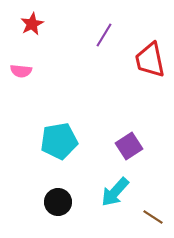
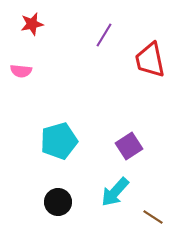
red star: rotated 15 degrees clockwise
cyan pentagon: rotated 6 degrees counterclockwise
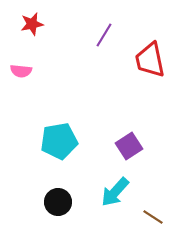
cyan pentagon: rotated 6 degrees clockwise
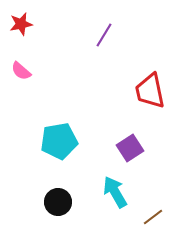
red star: moved 11 px left
red trapezoid: moved 31 px down
pink semicircle: rotated 35 degrees clockwise
purple square: moved 1 px right, 2 px down
cyan arrow: rotated 108 degrees clockwise
brown line: rotated 70 degrees counterclockwise
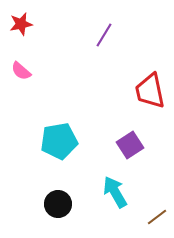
purple square: moved 3 px up
black circle: moved 2 px down
brown line: moved 4 px right
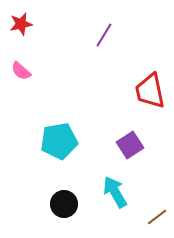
black circle: moved 6 px right
